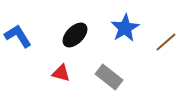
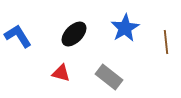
black ellipse: moved 1 px left, 1 px up
brown line: rotated 55 degrees counterclockwise
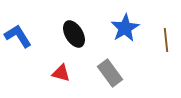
black ellipse: rotated 76 degrees counterclockwise
brown line: moved 2 px up
gray rectangle: moved 1 px right, 4 px up; rotated 16 degrees clockwise
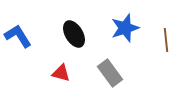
blue star: rotated 12 degrees clockwise
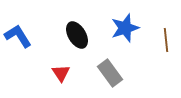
black ellipse: moved 3 px right, 1 px down
red triangle: rotated 42 degrees clockwise
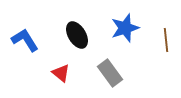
blue L-shape: moved 7 px right, 4 px down
red triangle: rotated 18 degrees counterclockwise
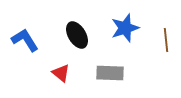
gray rectangle: rotated 52 degrees counterclockwise
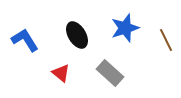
brown line: rotated 20 degrees counterclockwise
gray rectangle: rotated 40 degrees clockwise
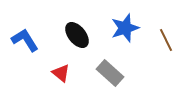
black ellipse: rotated 8 degrees counterclockwise
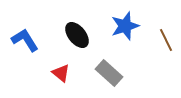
blue star: moved 2 px up
gray rectangle: moved 1 px left
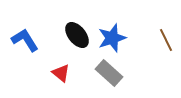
blue star: moved 13 px left, 12 px down
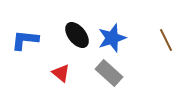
blue L-shape: rotated 52 degrees counterclockwise
